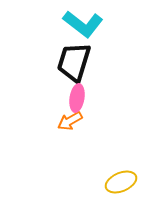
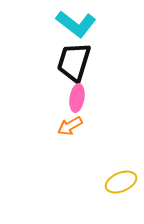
cyan L-shape: moved 7 px left
orange arrow: moved 5 px down
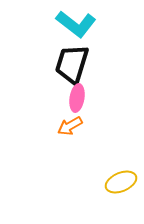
black trapezoid: moved 2 px left, 2 px down
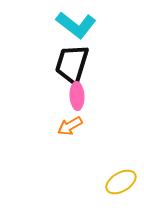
cyan L-shape: moved 1 px down
pink ellipse: moved 2 px up; rotated 12 degrees counterclockwise
yellow ellipse: rotated 8 degrees counterclockwise
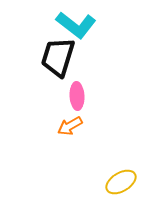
black trapezoid: moved 14 px left, 7 px up
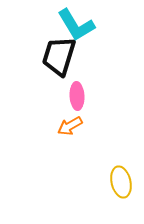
cyan L-shape: rotated 21 degrees clockwise
black trapezoid: moved 1 px right, 1 px up
yellow ellipse: rotated 72 degrees counterclockwise
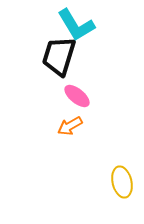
pink ellipse: rotated 48 degrees counterclockwise
yellow ellipse: moved 1 px right
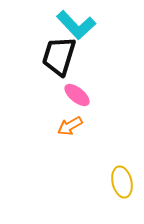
cyan L-shape: rotated 12 degrees counterclockwise
pink ellipse: moved 1 px up
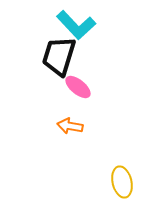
pink ellipse: moved 1 px right, 8 px up
orange arrow: rotated 40 degrees clockwise
